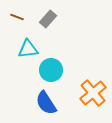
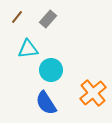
brown line: rotated 72 degrees counterclockwise
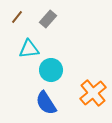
cyan triangle: moved 1 px right
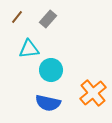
blue semicircle: moved 2 px right; rotated 45 degrees counterclockwise
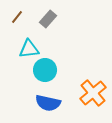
cyan circle: moved 6 px left
